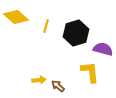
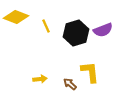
yellow diamond: rotated 20 degrees counterclockwise
yellow line: rotated 40 degrees counterclockwise
purple semicircle: moved 19 px up; rotated 144 degrees clockwise
yellow arrow: moved 1 px right, 1 px up
brown arrow: moved 12 px right, 2 px up
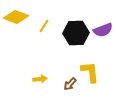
yellow line: moved 2 px left; rotated 56 degrees clockwise
black hexagon: rotated 15 degrees clockwise
brown arrow: rotated 88 degrees counterclockwise
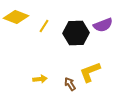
purple semicircle: moved 5 px up
yellow L-shape: rotated 105 degrees counterclockwise
brown arrow: rotated 104 degrees clockwise
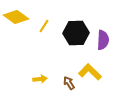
yellow diamond: rotated 15 degrees clockwise
purple semicircle: moved 15 px down; rotated 66 degrees counterclockwise
yellow L-shape: rotated 65 degrees clockwise
brown arrow: moved 1 px left, 1 px up
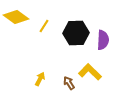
yellow arrow: rotated 56 degrees counterclockwise
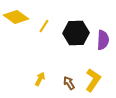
yellow L-shape: moved 3 px right, 8 px down; rotated 80 degrees clockwise
